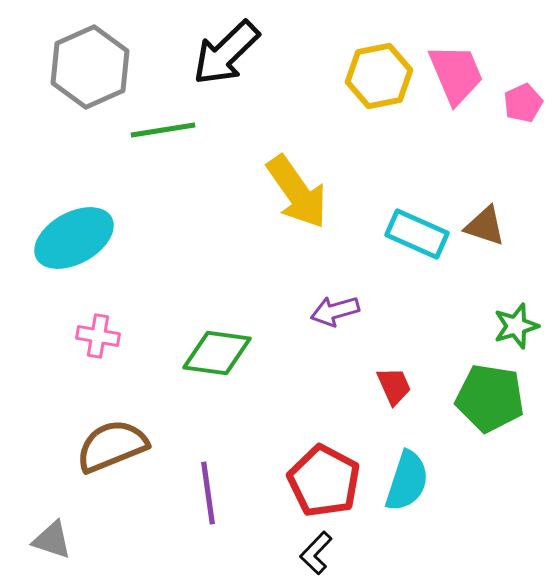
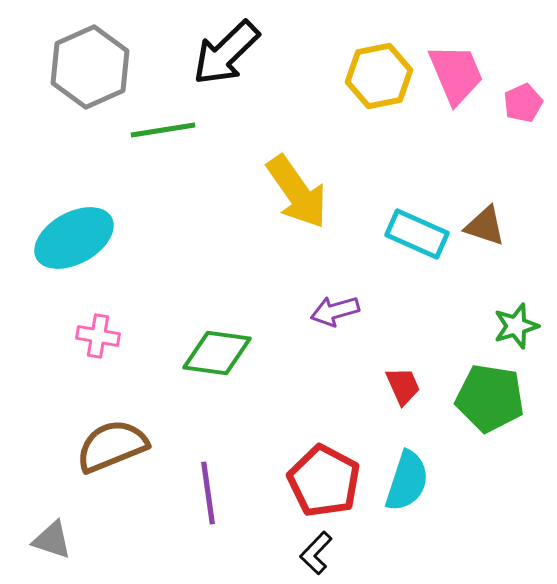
red trapezoid: moved 9 px right
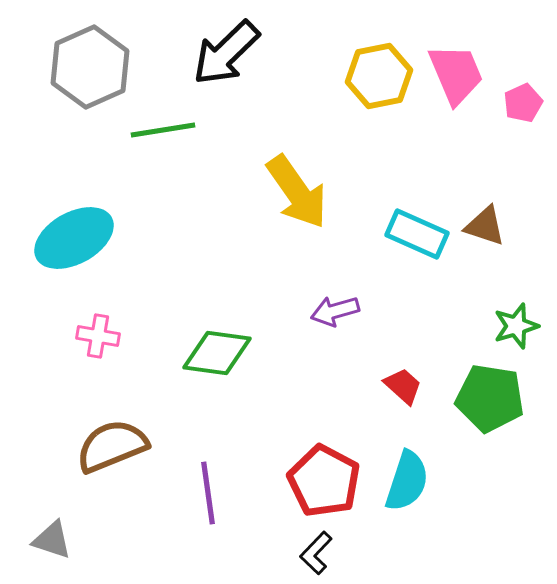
red trapezoid: rotated 24 degrees counterclockwise
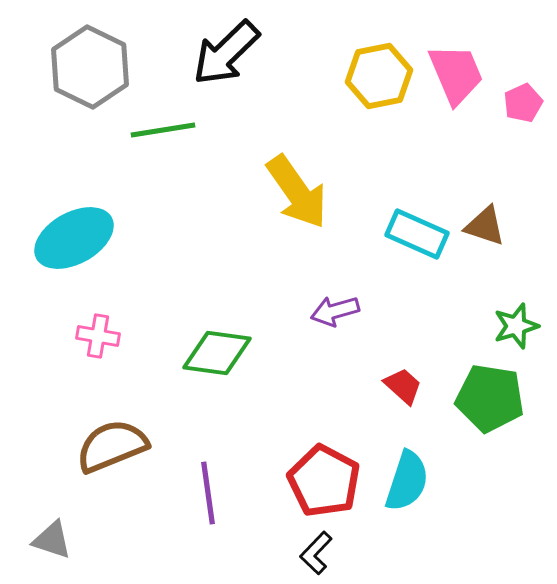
gray hexagon: rotated 10 degrees counterclockwise
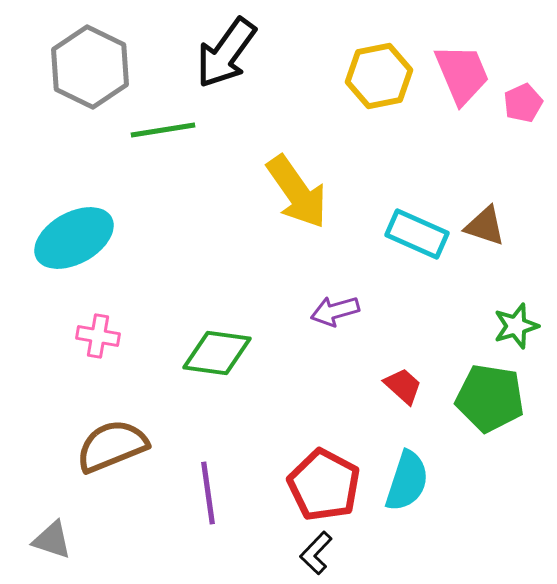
black arrow: rotated 10 degrees counterclockwise
pink trapezoid: moved 6 px right
red pentagon: moved 4 px down
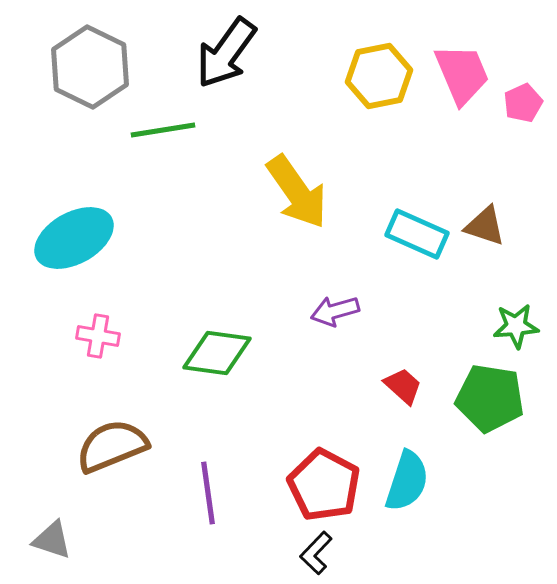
green star: rotated 12 degrees clockwise
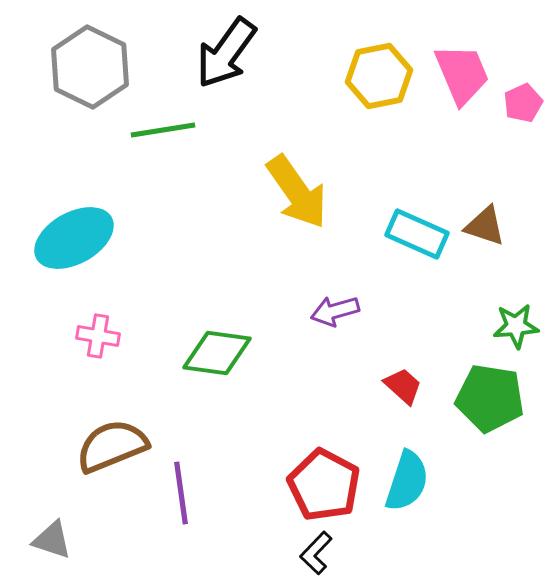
purple line: moved 27 px left
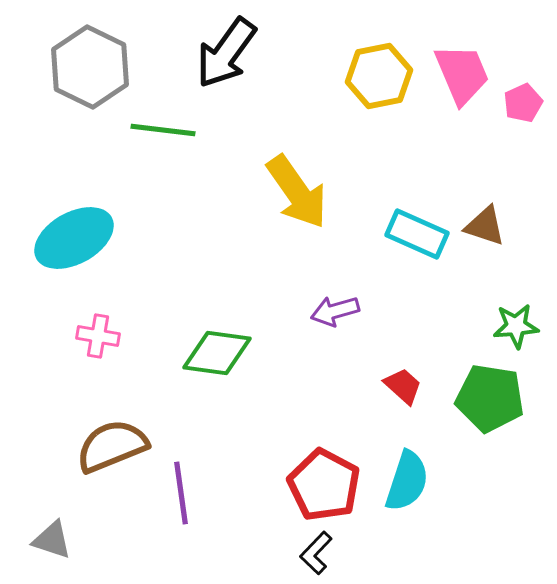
green line: rotated 16 degrees clockwise
